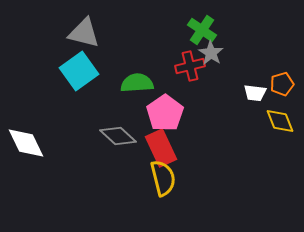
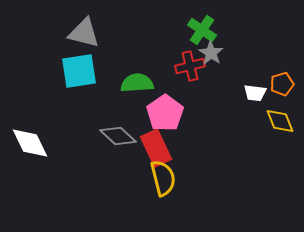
cyan square: rotated 27 degrees clockwise
white diamond: moved 4 px right
red rectangle: moved 5 px left
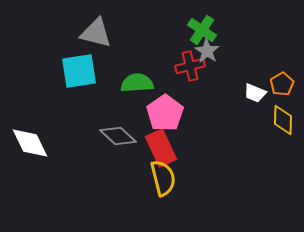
gray triangle: moved 12 px right
gray star: moved 4 px left, 2 px up
orange pentagon: rotated 15 degrees counterclockwise
white trapezoid: rotated 15 degrees clockwise
yellow diamond: moved 3 px right, 1 px up; rotated 24 degrees clockwise
red rectangle: moved 5 px right
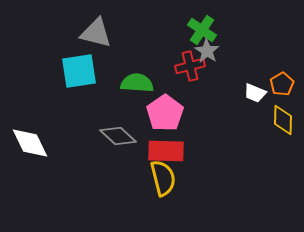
green semicircle: rotated 8 degrees clockwise
red rectangle: moved 5 px right, 3 px down; rotated 63 degrees counterclockwise
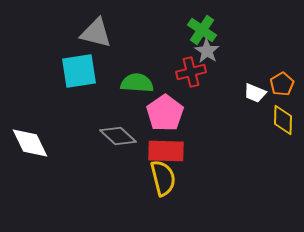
red cross: moved 1 px right, 6 px down
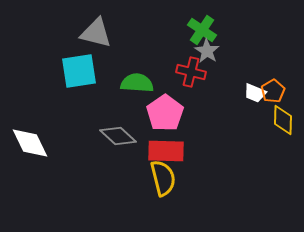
red cross: rotated 28 degrees clockwise
orange pentagon: moved 9 px left, 7 px down
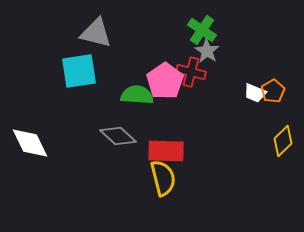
green semicircle: moved 12 px down
pink pentagon: moved 32 px up
yellow diamond: moved 21 px down; rotated 44 degrees clockwise
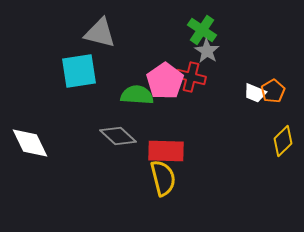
gray triangle: moved 4 px right
red cross: moved 5 px down
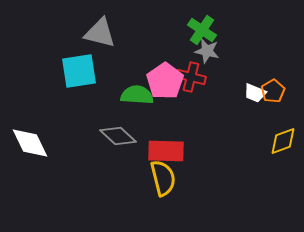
gray star: rotated 20 degrees counterclockwise
yellow diamond: rotated 24 degrees clockwise
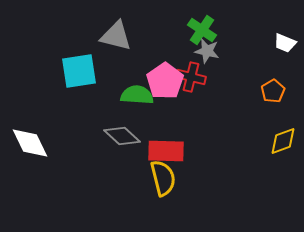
gray triangle: moved 16 px right, 3 px down
white trapezoid: moved 30 px right, 50 px up
gray diamond: moved 4 px right
